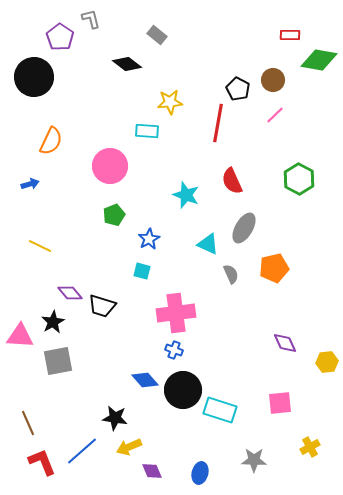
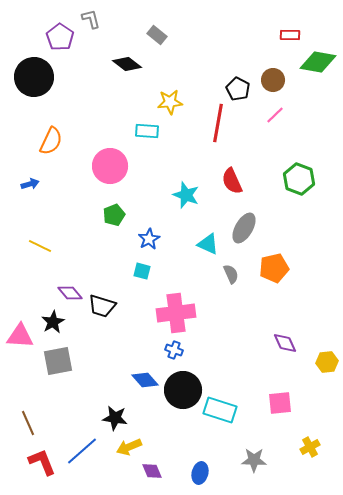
green diamond at (319, 60): moved 1 px left, 2 px down
green hexagon at (299, 179): rotated 8 degrees counterclockwise
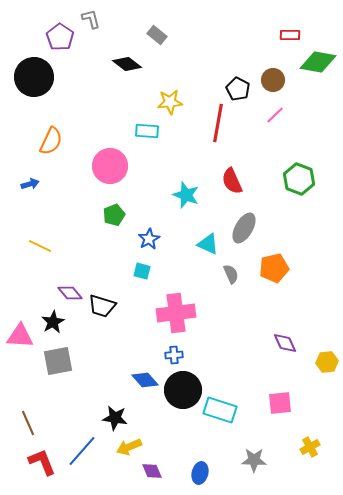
blue cross at (174, 350): moved 5 px down; rotated 24 degrees counterclockwise
blue line at (82, 451): rotated 8 degrees counterclockwise
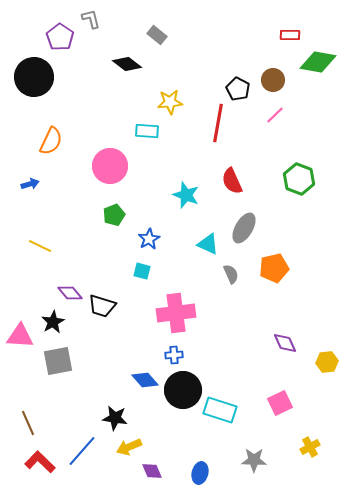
pink square at (280, 403): rotated 20 degrees counterclockwise
red L-shape at (42, 462): moved 2 px left; rotated 24 degrees counterclockwise
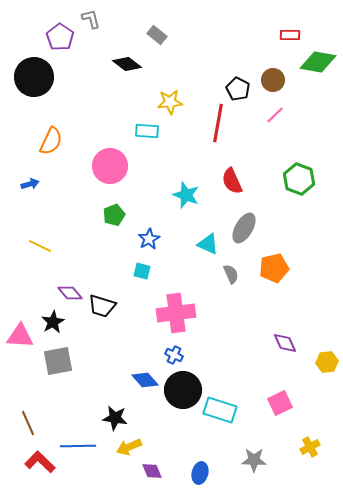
blue cross at (174, 355): rotated 30 degrees clockwise
blue line at (82, 451): moved 4 px left, 5 px up; rotated 48 degrees clockwise
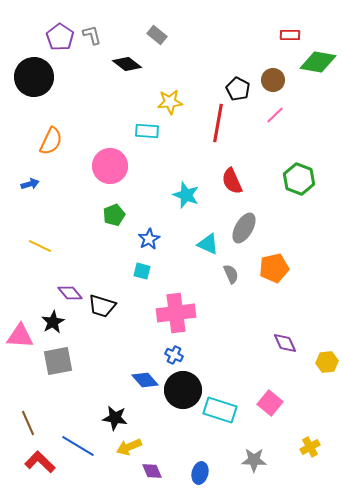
gray L-shape at (91, 19): moved 1 px right, 16 px down
pink square at (280, 403): moved 10 px left; rotated 25 degrees counterclockwise
blue line at (78, 446): rotated 32 degrees clockwise
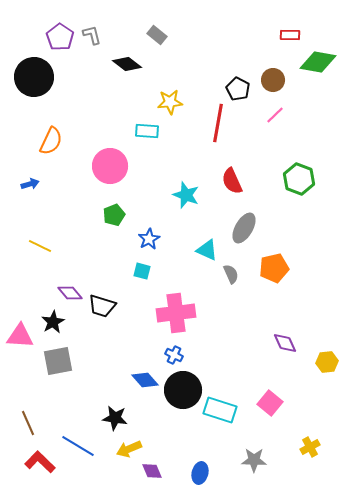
cyan triangle at (208, 244): moved 1 px left, 6 px down
yellow arrow at (129, 447): moved 2 px down
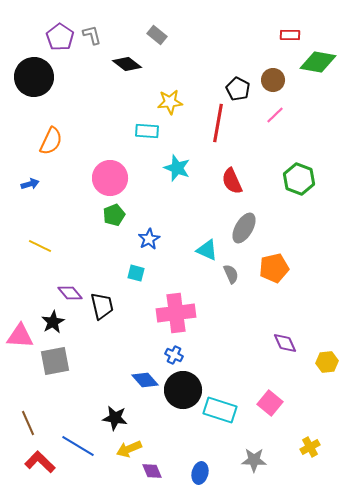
pink circle at (110, 166): moved 12 px down
cyan star at (186, 195): moved 9 px left, 27 px up
cyan square at (142, 271): moved 6 px left, 2 px down
black trapezoid at (102, 306): rotated 120 degrees counterclockwise
gray square at (58, 361): moved 3 px left
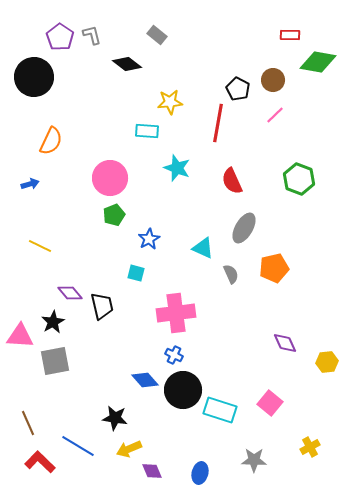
cyan triangle at (207, 250): moved 4 px left, 2 px up
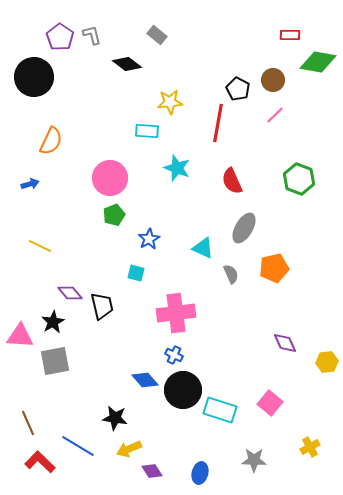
purple diamond at (152, 471): rotated 10 degrees counterclockwise
